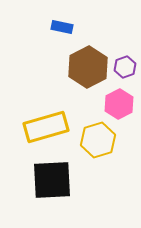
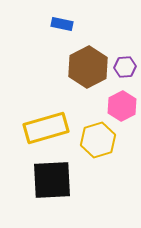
blue rectangle: moved 3 px up
purple hexagon: rotated 15 degrees clockwise
pink hexagon: moved 3 px right, 2 px down
yellow rectangle: moved 1 px down
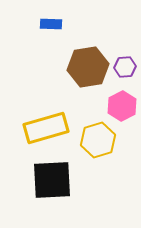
blue rectangle: moved 11 px left; rotated 10 degrees counterclockwise
brown hexagon: rotated 18 degrees clockwise
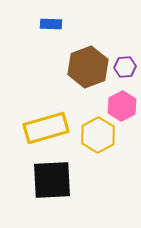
brown hexagon: rotated 12 degrees counterclockwise
yellow hexagon: moved 5 px up; rotated 12 degrees counterclockwise
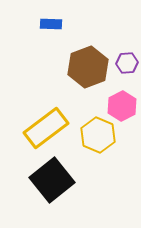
purple hexagon: moved 2 px right, 4 px up
yellow rectangle: rotated 21 degrees counterclockwise
yellow hexagon: rotated 8 degrees counterclockwise
black square: rotated 36 degrees counterclockwise
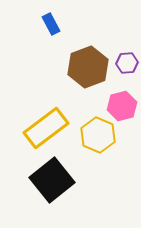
blue rectangle: rotated 60 degrees clockwise
pink hexagon: rotated 12 degrees clockwise
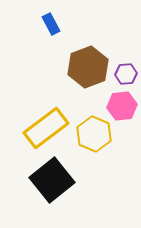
purple hexagon: moved 1 px left, 11 px down
pink hexagon: rotated 8 degrees clockwise
yellow hexagon: moved 4 px left, 1 px up
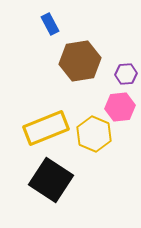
blue rectangle: moved 1 px left
brown hexagon: moved 8 px left, 6 px up; rotated 12 degrees clockwise
pink hexagon: moved 2 px left, 1 px down
yellow rectangle: rotated 15 degrees clockwise
black square: moved 1 px left; rotated 18 degrees counterclockwise
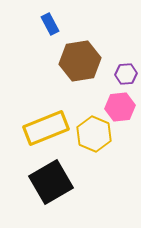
black square: moved 2 px down; rotated 27 degrees clockwise
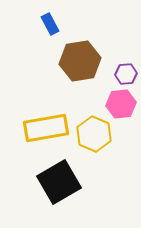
pink hexagon: moved 1 px right, 3 px up
yellow rectangle: rotated 12 degrees clockwise
black square: moved 8 px right
